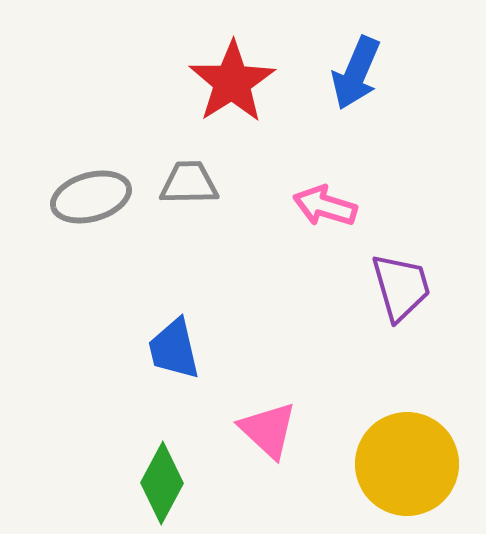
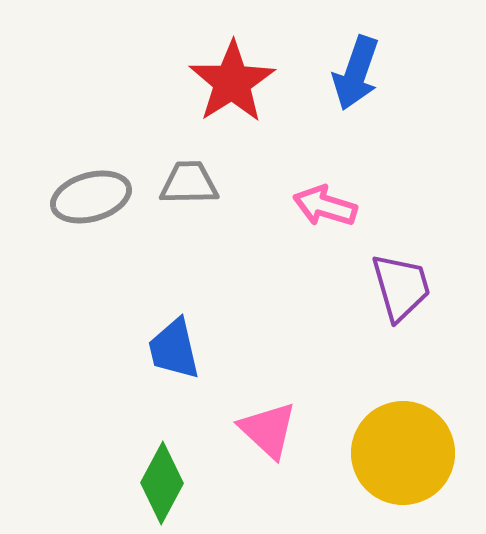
blue arrow: rotated 4 degrees counterclockwise
yellow circle: moved 4 px left, 11 px up
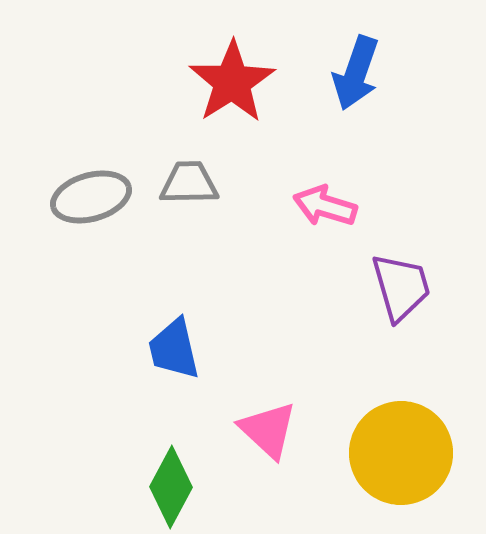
yellow circle: moved 2 px left
green diamond: moved 9 px right, 4 px down
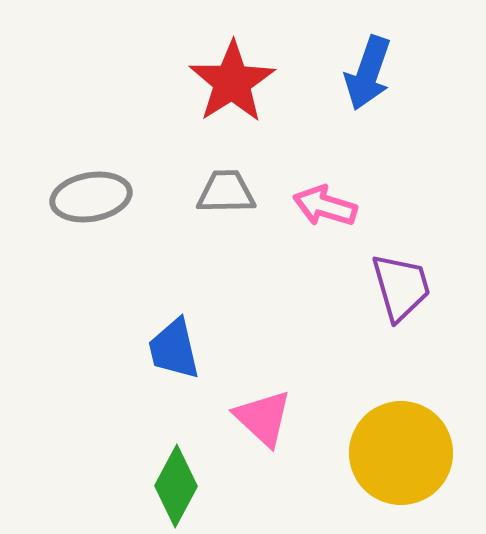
blue arrow: moved 12 px right
gray trapezoid: moved 37 px right, 9 px down
gray ellipse: rotated 6 degrees clockwise
pink triangle: moved 5 px left, 12 px up
green diamond: moved 5 px right, 1 px up
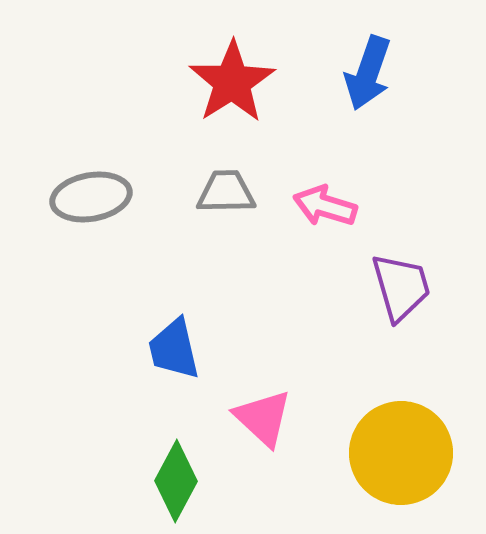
green diamond: moved 5 px up
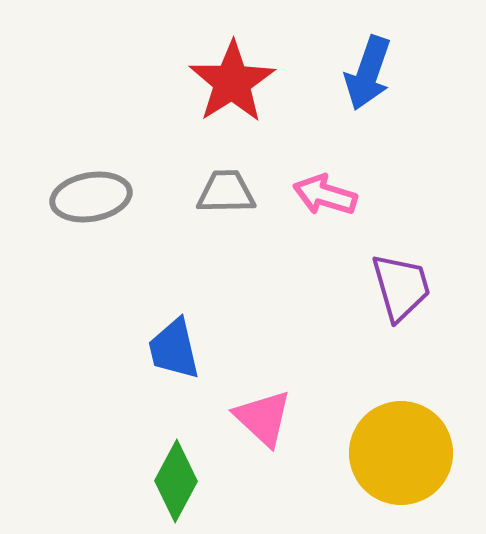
pink arrow: moved 11 px up
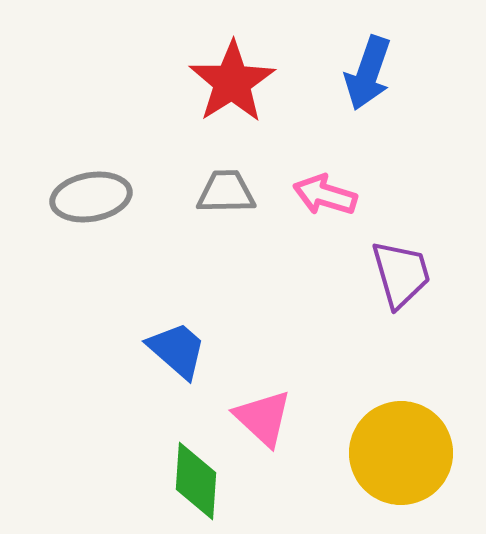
purple trapezoid: moved 13 px up
blue trapezoid: moved 3 px right, 1 px down; rotated 144 degrees clockwise
green diamond: moved 20 px right; rotated 24 degrees counterclockwise
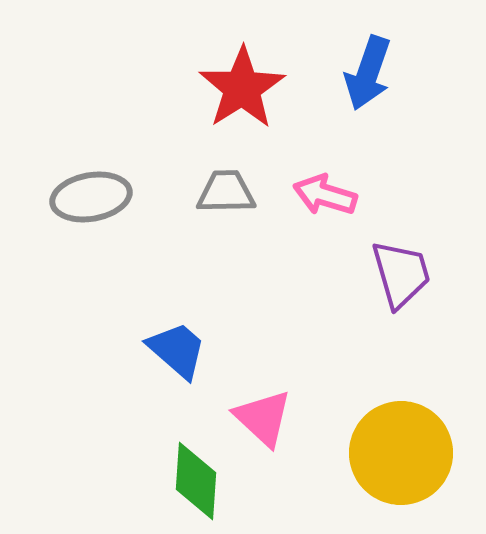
red star: moved 10 px right, 6 px down
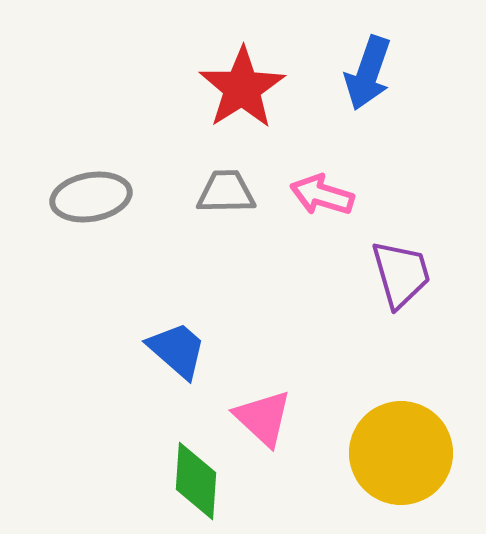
pink arrow: moved 3 px left
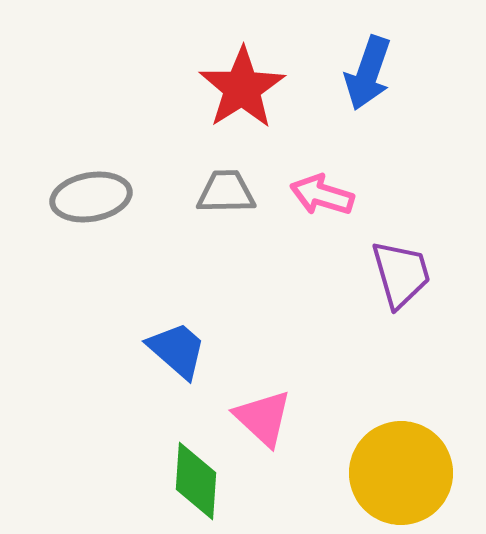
yellow circle: moved 20 px down
